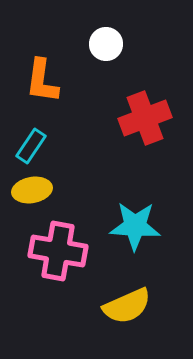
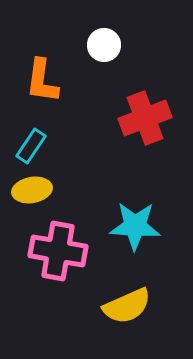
white circle: moved 2 px left, 1 px down
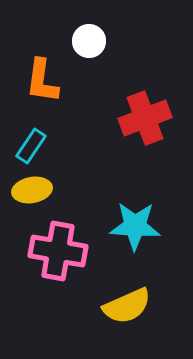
white circle: moved 15 px left, 4 px up
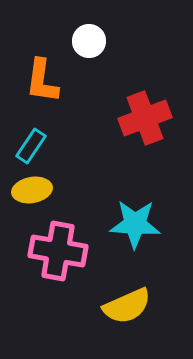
cyan star: moved 2 px up
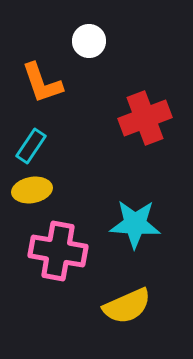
orange L-shape: moved 2 px down; rotated 27 degrees counterclockwise
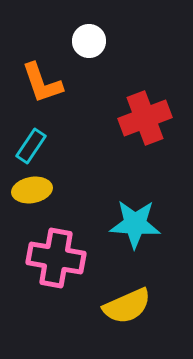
pink cross: moved 2 px left, 7 px down
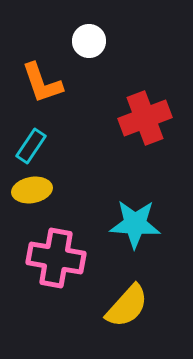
yellow semicircle: rotated 24 degrees counterclockwise
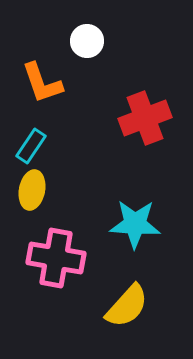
white circle: moved 2 px left
yellow ellipse: rotated 69 degrees counterclockwise
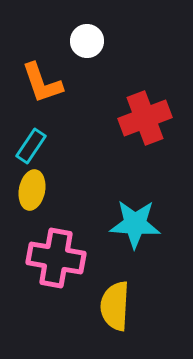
yellow semicircle: moved 12 px left; rotated 141 degrees clockwise
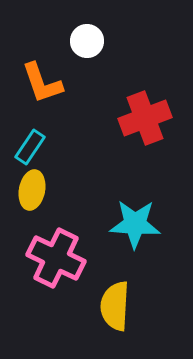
cyan rectangle: moved 1 px left, 1 px down
pink cross: rotated 16 degrees clockwise
